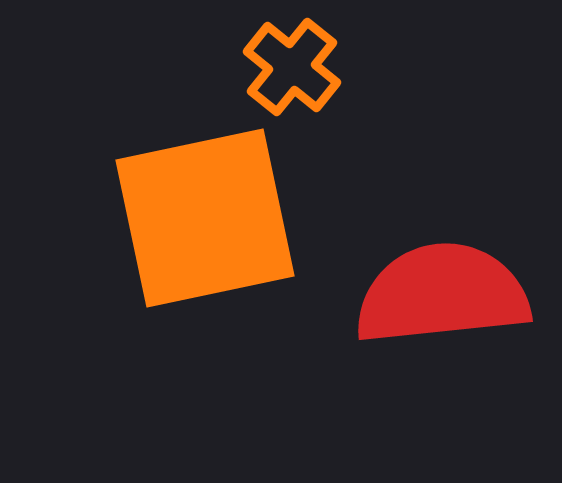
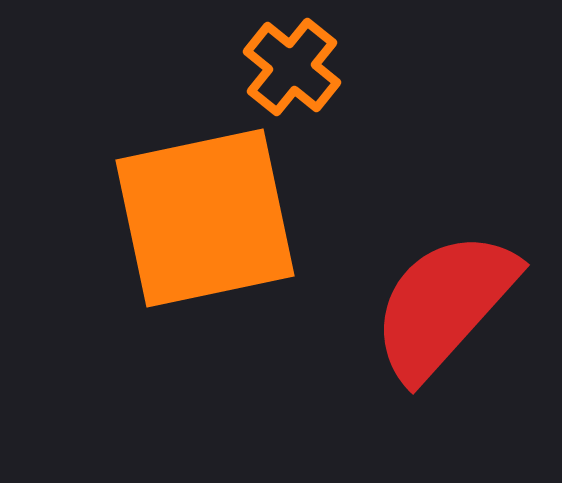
red semicircle: moved 2 px right, 11 px down; rotated 42 degrees counterclockwise
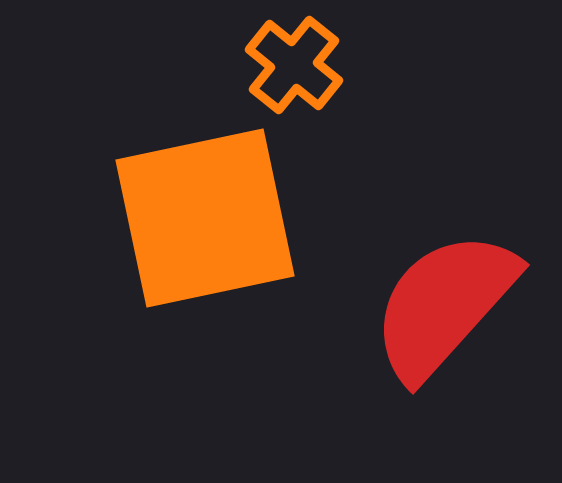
orange cross: moved 2 px right, 2 px up
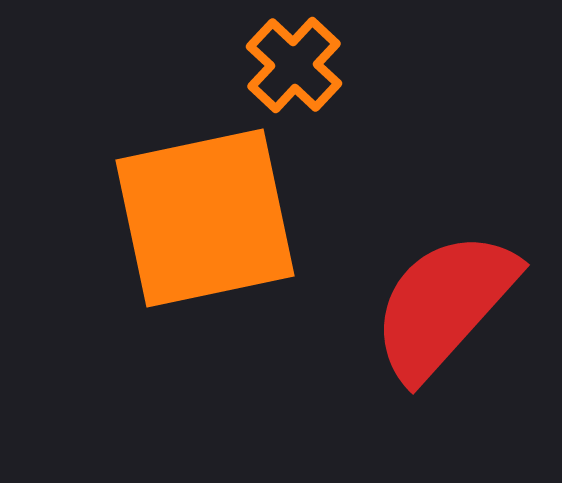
orange cross: rotated 4 degrees clockwise
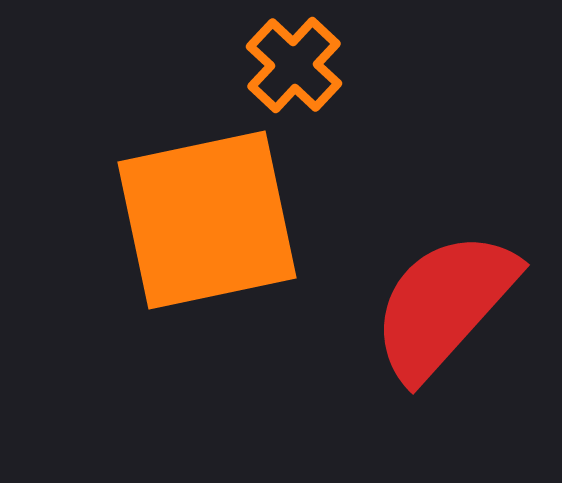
orange square: moved 2 px right, 2 px down
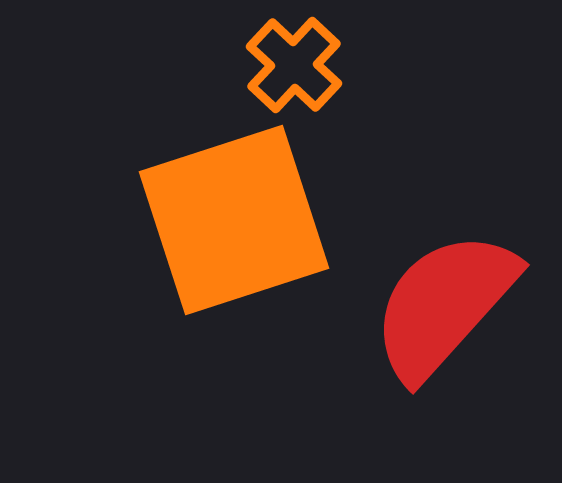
orange square: moved 27 px right; rotated 6 degrees counterclockwise
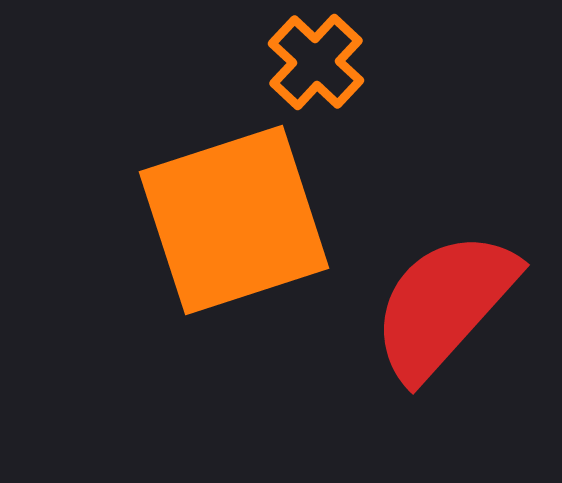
orange cross: moved 22 px right, 3 px up
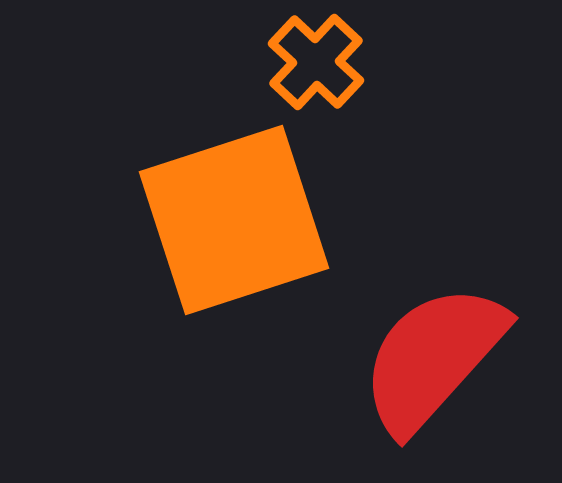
red semicircle: moved 11 px left, 53 px down
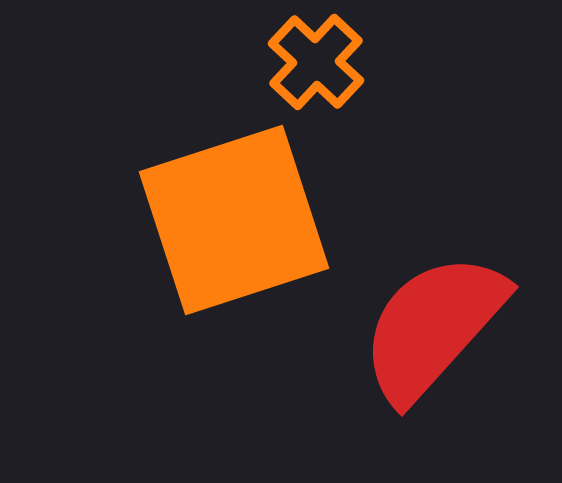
red semicircle: moved 31 px up
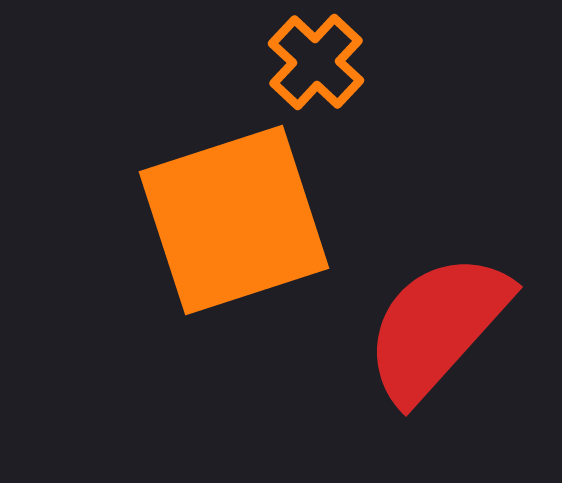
red semicircle: moved 4 px right
